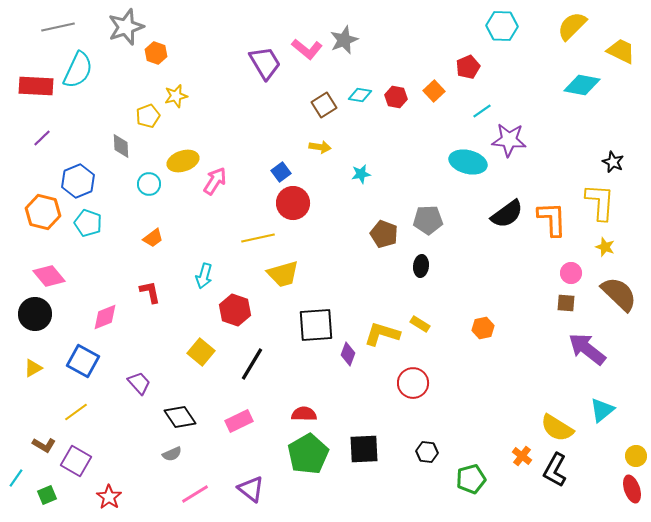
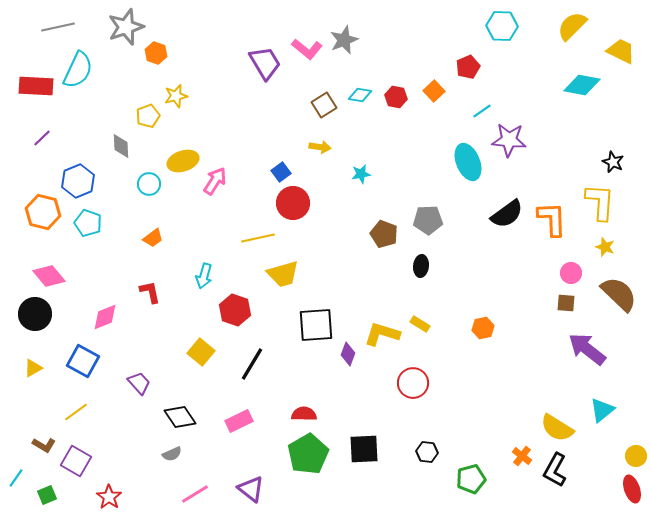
cyan ellipse at (468, 162): rotated 54 degrees clockwise
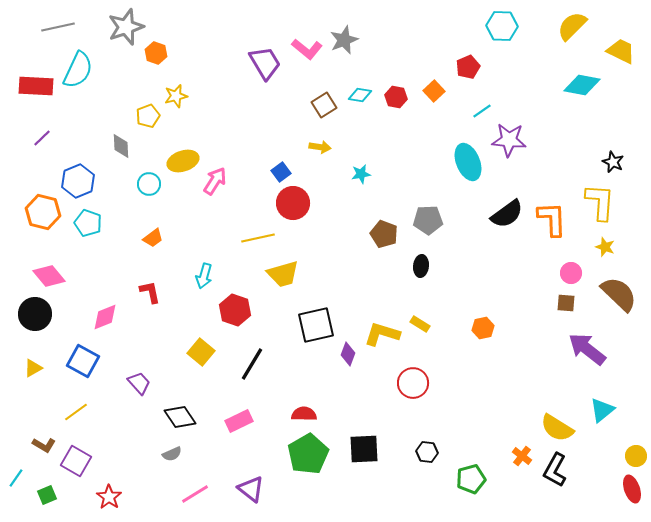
black square at (316, 325): rotated 9 degrees counterclockwise
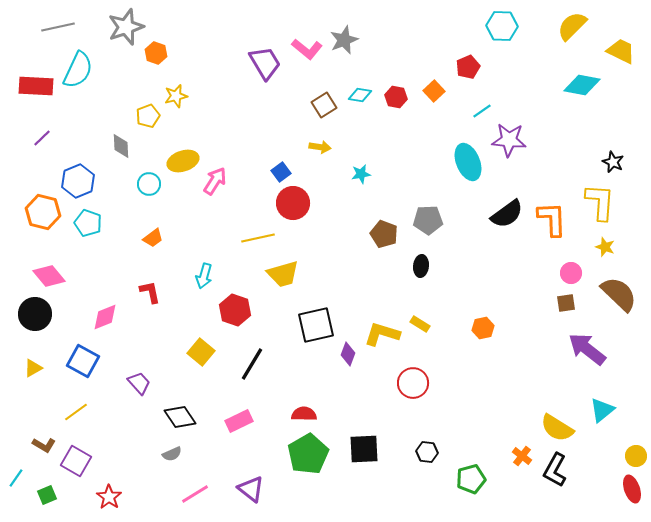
brown square at (566, 303): rotated 12 degrees counterclockwise
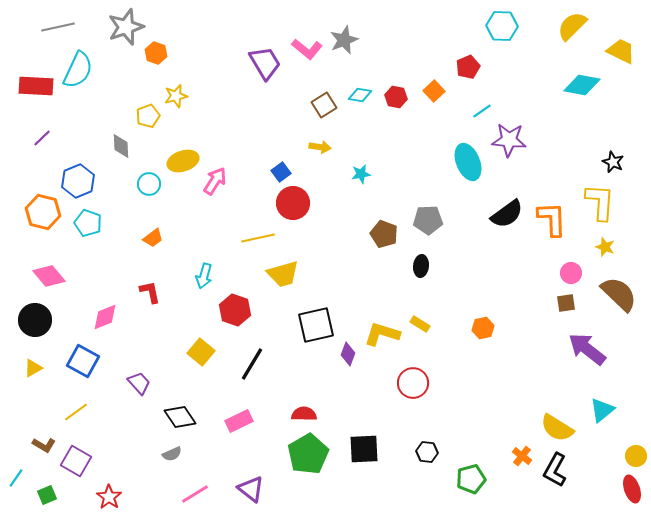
black circle at (35, 314): moved 6 px down
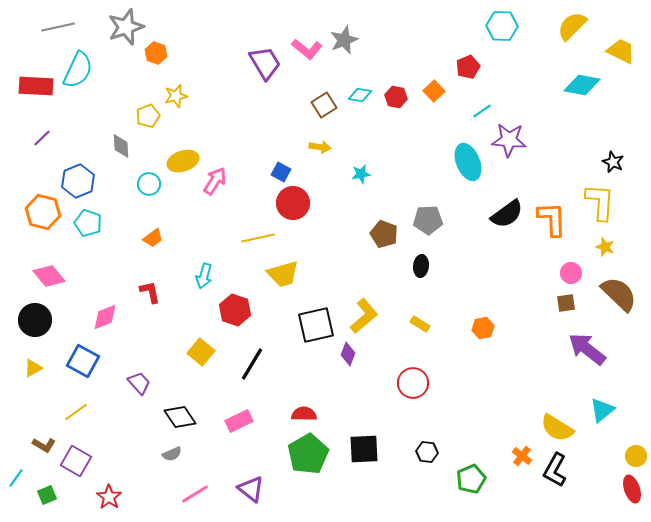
blue square at (281, 172): rotated 24 degrees counterclockwise
yellow L-shape at (382, 334): moved 18 px left, 18 px up; rotated 123 degrees clockwise
green pentagon at (471, 479): rotated 8 degrees counterclockwise
